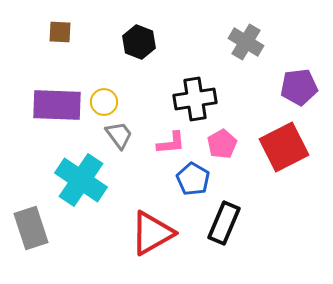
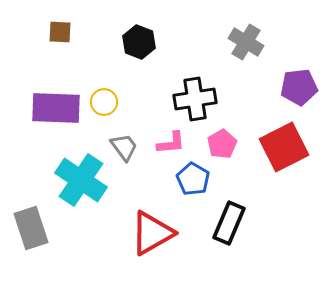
purple rectangle: moved 1 px left, 3 px down
gray trapezoid: moved 5 px right, 12 px down
black rectangle: moved 5 px right
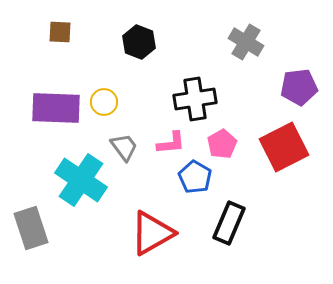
blue pentagon: moved 2 px right, 2 px up
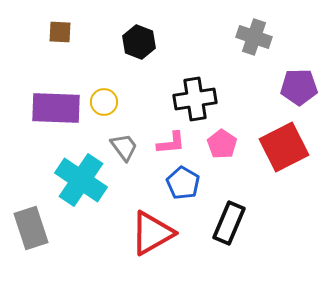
gray cross: moved 8 px right, 5 px up; rotated 12 degrees counterclockwise
purple pentagon: rotated 6 degrees clockwise
pink pentagon: rotated 8 degrees counterclockwise
blue pentagon: moved 12 px left, 6 px down
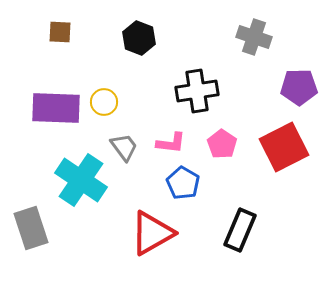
black hexagon: moved 4 px up
black cross: moved 2 px right, 8 px up
pink L-shape: rotated 12 degrees clockwise
black rectangle: moved 11 px right, 7 px down
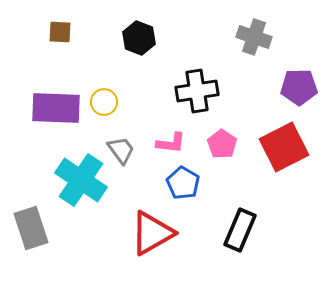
gray trapezoid: moved 3 px left, 3 px down
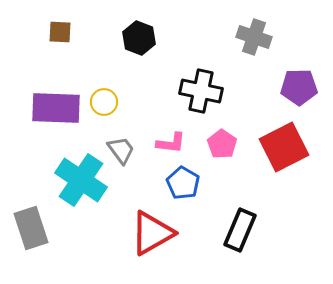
black cross: moved 4 px right; rotated 21 degrees clockwise
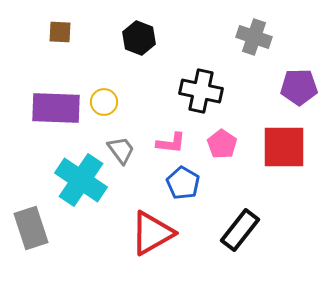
red square: rotated 27 degrees clockwise
black rectangle: rotated 15 degrees clockwise
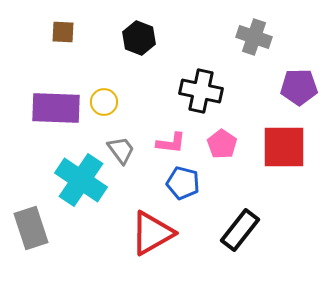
brown square: moved 3 px right
blue pentagon: rotated 16 degrees counterclockwise
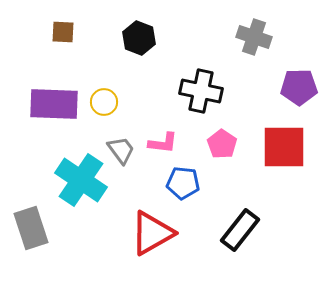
purple rectangle: moved 2 px left, 4 px up
pink L-shape: moved 8 px left
blue pentagon: rotated 8 degrees counterclockwise
